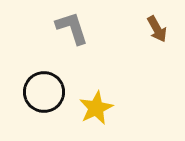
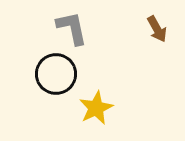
gray L-shape: rotated 6 degrees clockwise
black circle: moved 12 px right, 18 px up
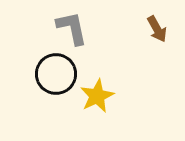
yellow star: moved 1 px right, 12 px up
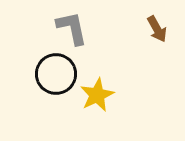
yellow star: moved 1 px up
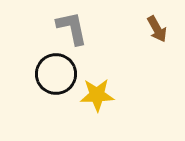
yellow star: rotated 24 degrees clockwise
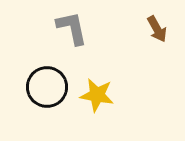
black circle: moved 9 px left, 13 px down
yellow star: rotated 12 degrees clockwise
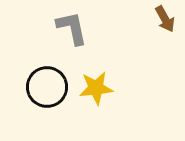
brown arrow: moved 8 px right, 10 px up
yellow star: moved 1 px left, 7 px up; rotated 16 degrees counterclockwise
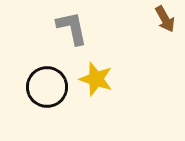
yellow star: moved 9 px up; rotated 24 degrees clockwise
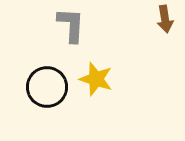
brown arrow: rotated 20 degrees clockwise
gray L-shape: moved 1 px left, 3 px up; rotated 15 degrees clockwise
